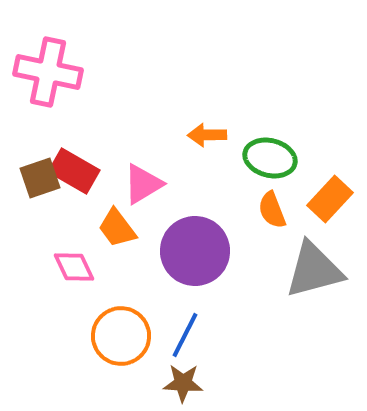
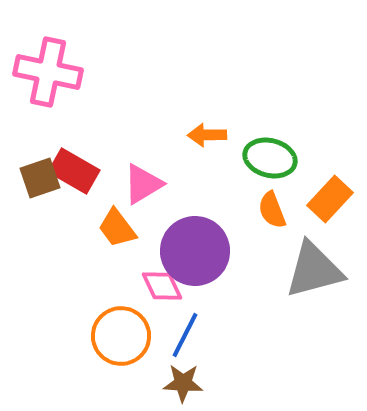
pink diamond: moved 88 px right, 19 px down
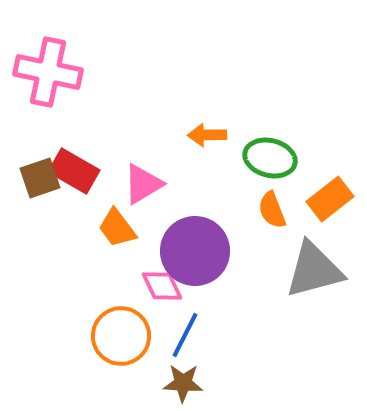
orange rectangle: rotated 9 degrees clockwise
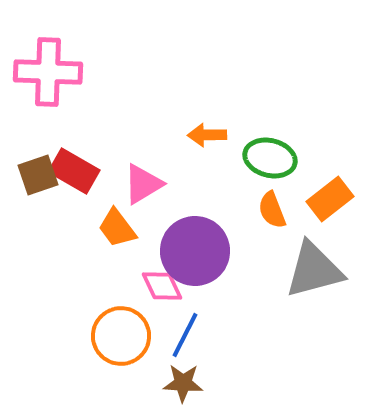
pink cross: rotated 10 degrees counterclockwise
brown square: moved 2 px left, 3 px up
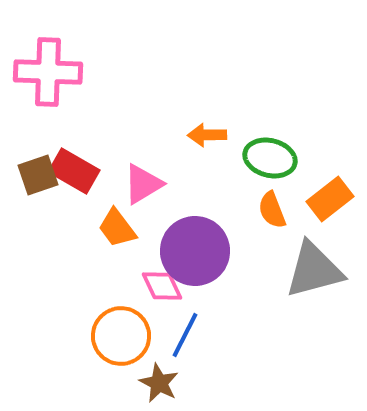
brown star: moved 24 px left; rotated 24 degrees clockwise
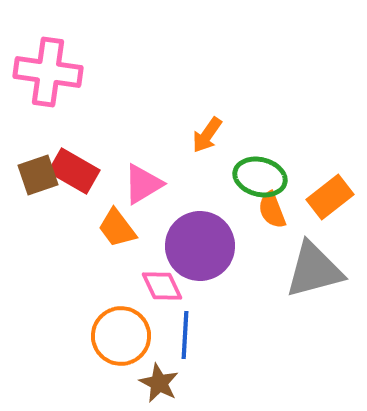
pink cross: rotated 6 degrees clockwise
orange arrow: rotated 54 degrees counterclockwise
green ellipse: moved 10 px left, 19 px down
orange rectangle: moved 2 px up
purple circle: moved 5 px right, 5 px up
blue line: rotated 24 degrees counterclockwise
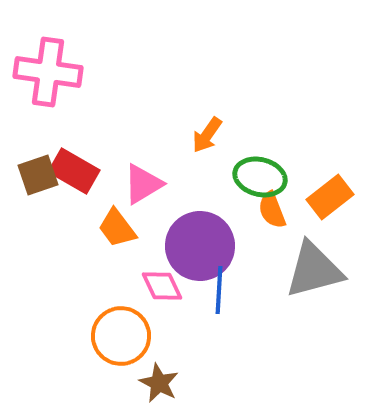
blue line: moved 34 px right, 45 px up
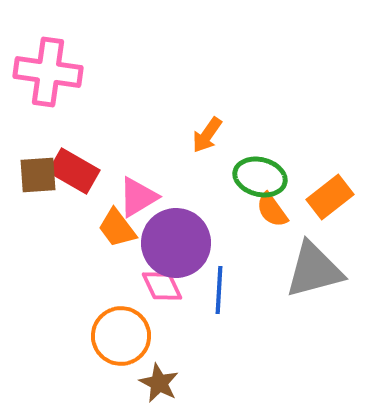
brown square: rotated 15 degrees clockwise
pink triangle: moved 5 px left, 13 px down
orange semicircle: rotated 15 degrees counterclockwise
purple circle: moved 24 px left, 3 px up
